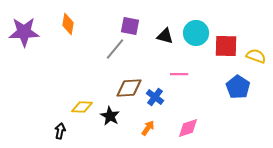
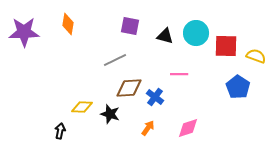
gray line: moved 11 px down; rotated 25 degrees clockwise
black star: moved 2 px up; rotated 12 degrees counterclockwise
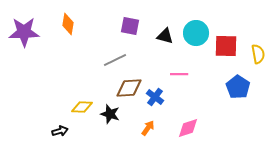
yellow semicircle: moved 2 px right, 2 px up; rotated 60 degrees clockwise
black arrow: rotated 63 degrees clockwise
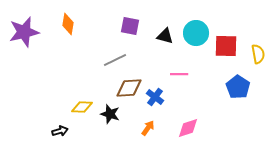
purple star: rotated 12 degrees counterclockwise
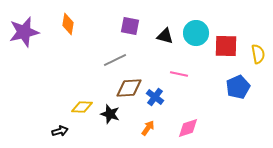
pink line: rotated 12 degrees clockwise
blue pentagon: rotated 15 degrees clockwise
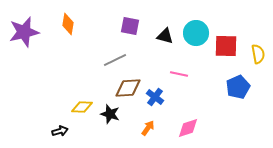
brown diamond: moved 1 px left
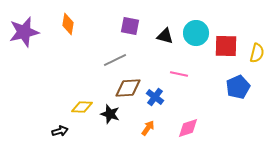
yellow semicircle: moved 1 px left, 1 px up; rotated 24 degrees clockwise
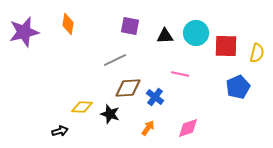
black triangle: rotated 18 degrees counterclockwise
pink line: moved 1 px right
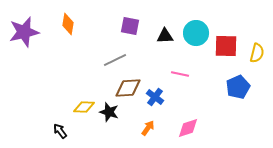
yellow diamond: moved 2 px right
black star: moved 1 px left, 2 px up
black arrow: rotated 112 degrees counterclockwise
